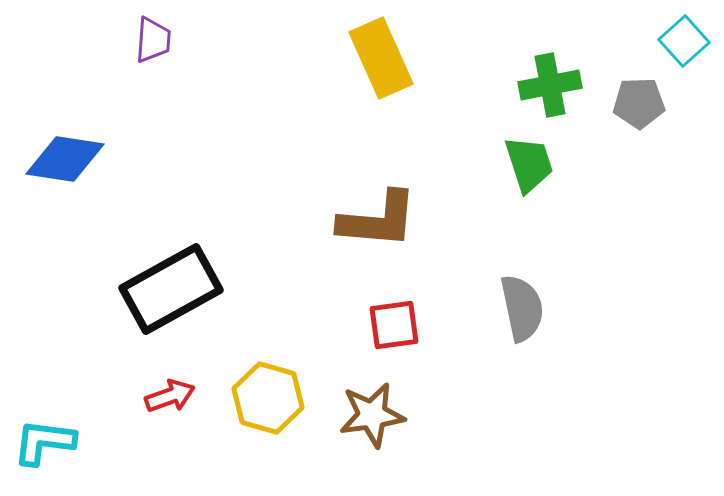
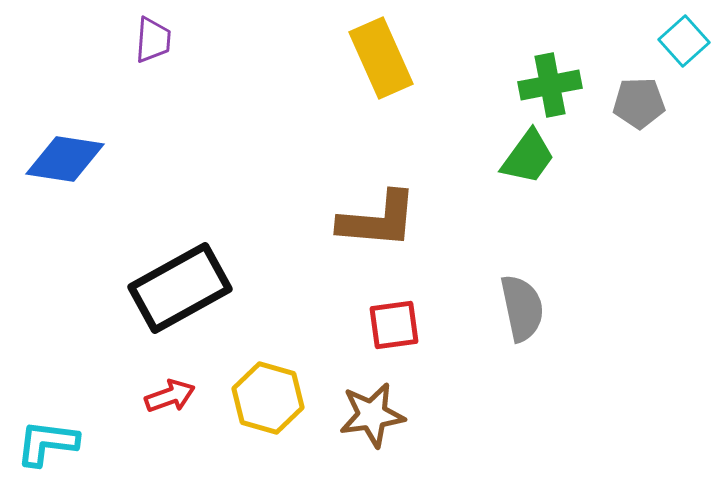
green trapezoid: moved 1 px left, 7 px up; rotated 54 degrees clockwise
black rectangle: moved 9 px right, 1 px up
cyan L-shape: moved 3 px right, 1 px down
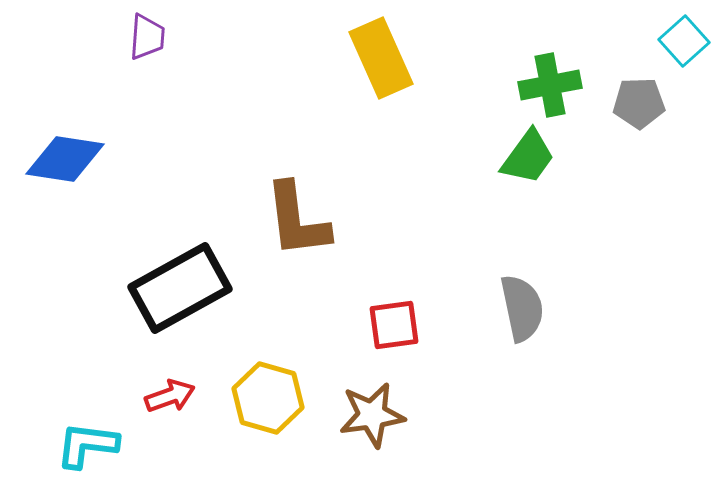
purple trapezoid: moved 6 px left, 3 px up
brown L-shape: moved 81 px left; rotated 78 degrees clockwise
cyan L-shape: moved 40 px right, 2 px down
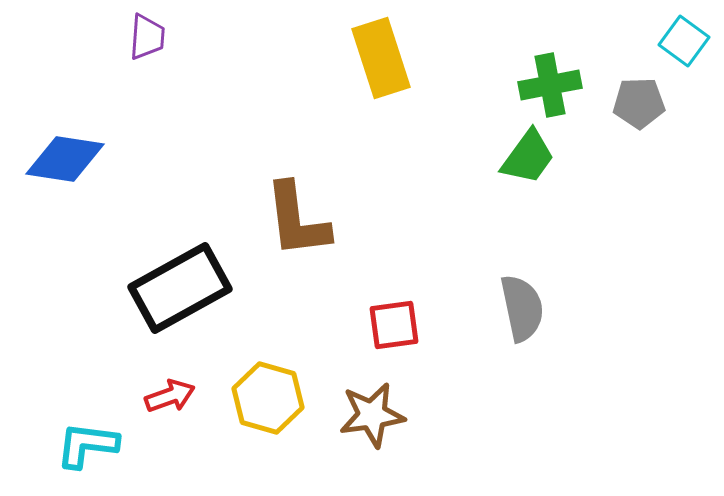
cyan square: rotated 12 degrees counterclockwise
yellow rectangle: rotated 6 degrees clockwise
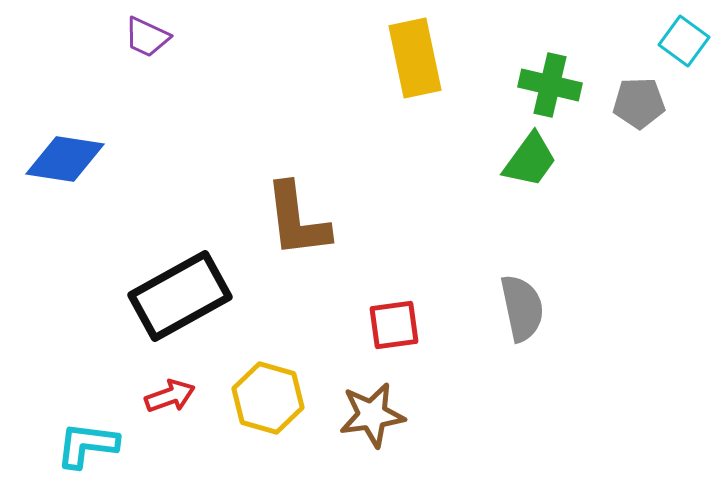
purple trapezoid: rotated 111 degrees clockwise
yellow rectangle: moved 34 px right; rotated 6 degrees clockwise
green cross: rotated 24 degrees clockwise
green trapezoid: moved 2 px right, 3 px down
black rectangle: moved 8 px down
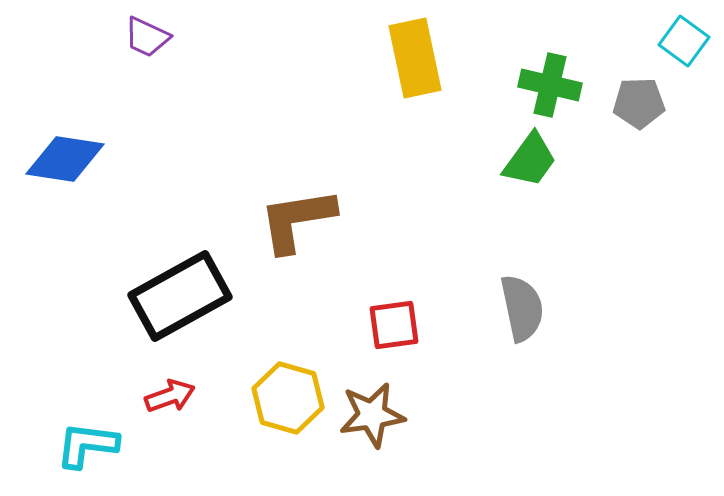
brown L-shape: rotated 88 degrees clockwise
yellow hexagon: moved 20 px right
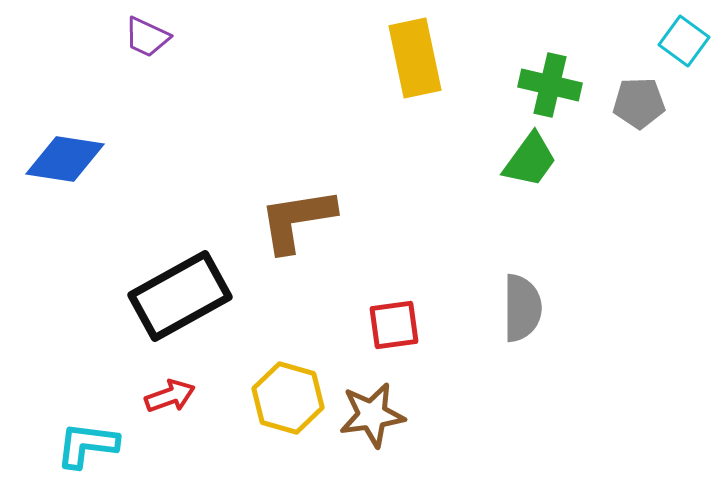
gray semicircle: rotated 12 degrees clockwise
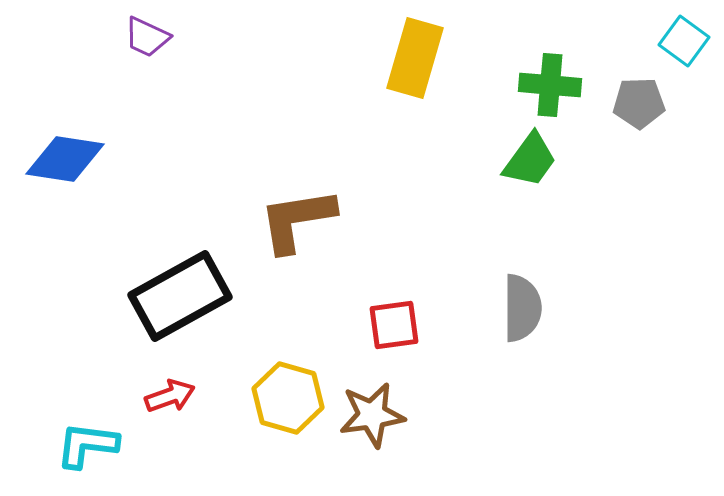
yellow rectangle: rotated 28 degrees clockwise
green cross: rotated 8 degrees counterclockwise
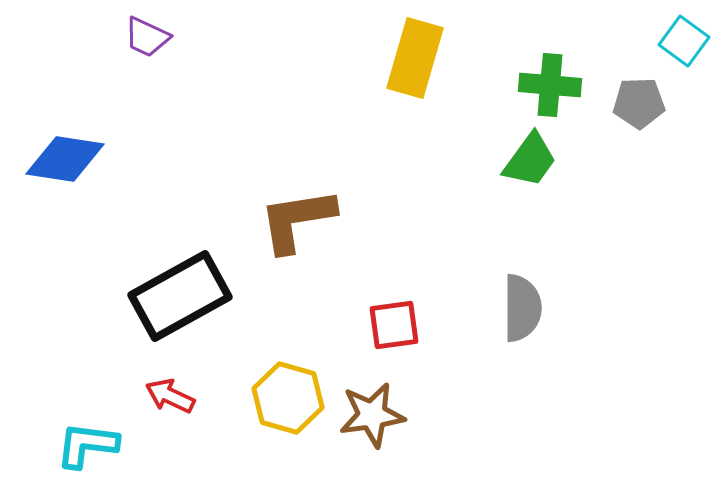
red arrow: rotated 135 degrees counterclockwise
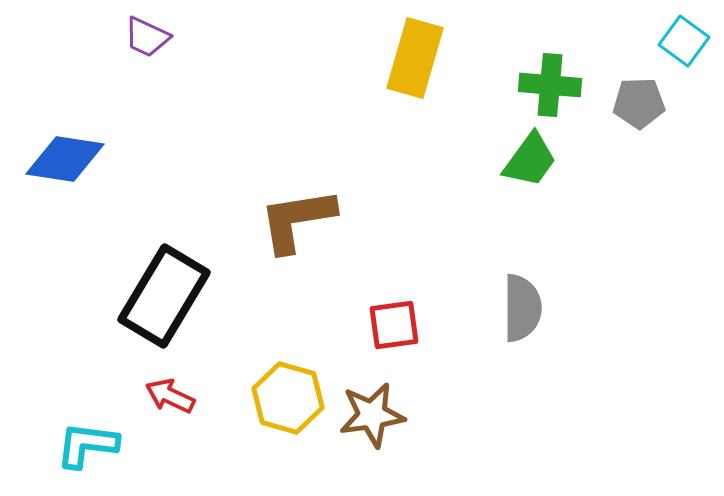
black rectangle: moved 16 px left; rotated 30 degrees counterclockwise
